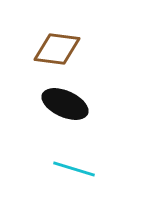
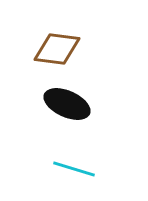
black ellipse: moved 2 px right
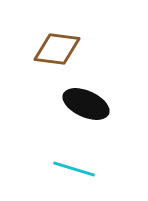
black ellipse: moved 19 px right
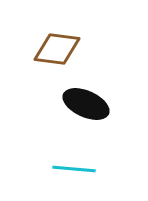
cyan line: rotated 12 degrees counterclockwise
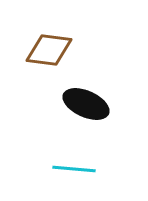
brown diamond: moved 8 px left, 1 px down
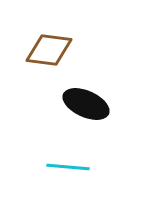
cyan line: moved 6 px left, 2 px up
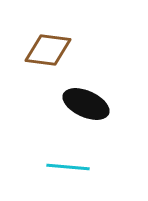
brown diamond: moved 1 px left
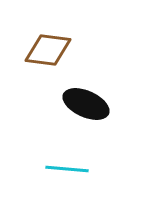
cyan line: moved 1 px left, 2 px down
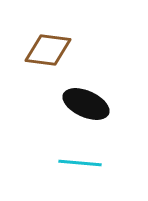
cyan line: moved 13 px right, 6 px up
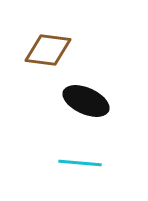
black ellipse: moved 3 px up
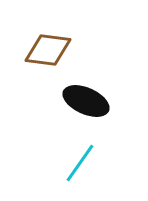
cyan line: rotated 60 degrees counterclockwise
